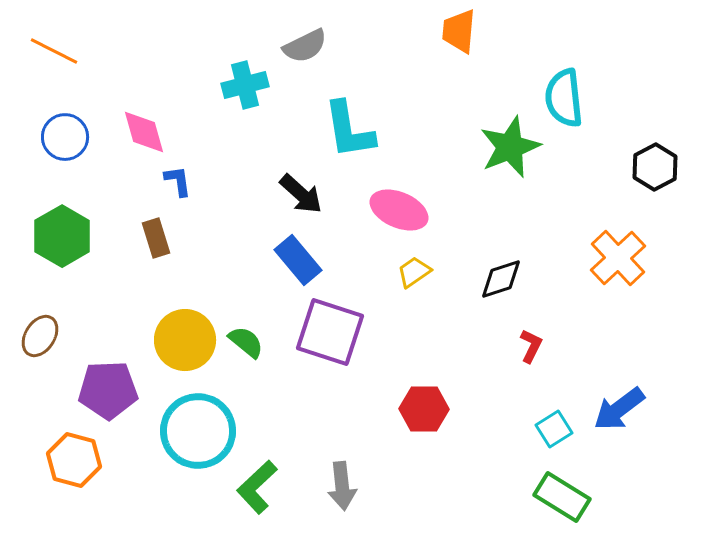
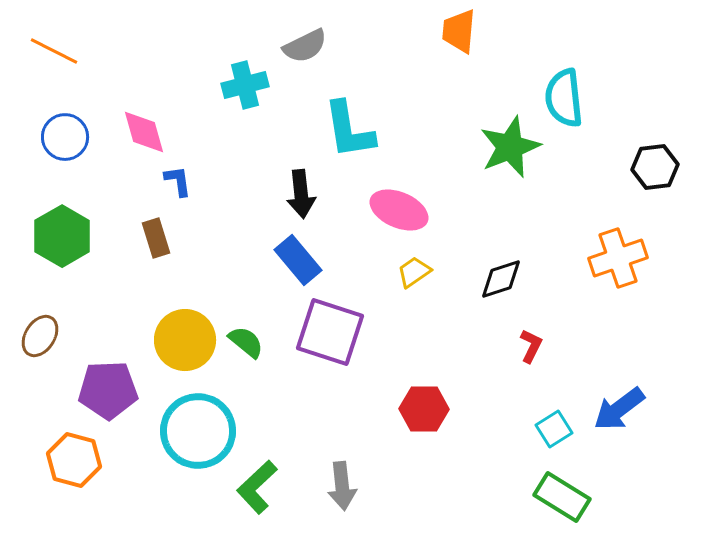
black hexagon: rotated 21 degrees clockwise
black arrow: rotated 42 degrees clockwise
orange cross: rotated 24 degrees clockwise
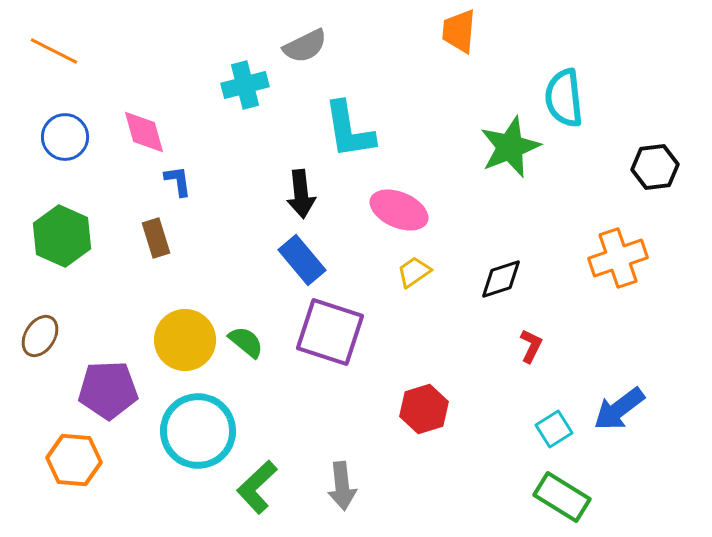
green hexagon: rotated 6 degrees counterclockwise
blue rectangle: moved 4 px right
red hexagon: rotated 18 degrees counterclockwise
orange hexagon: rotated 10 degrees counterclockwise
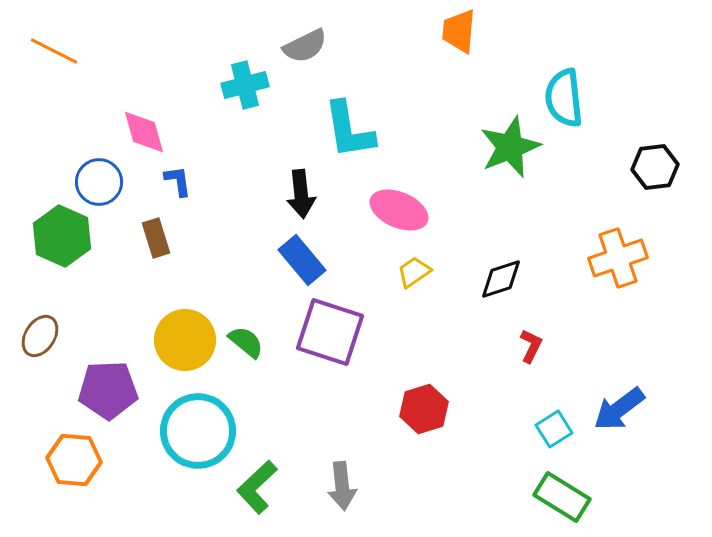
blue circle: moved 34 px right, 45 px down
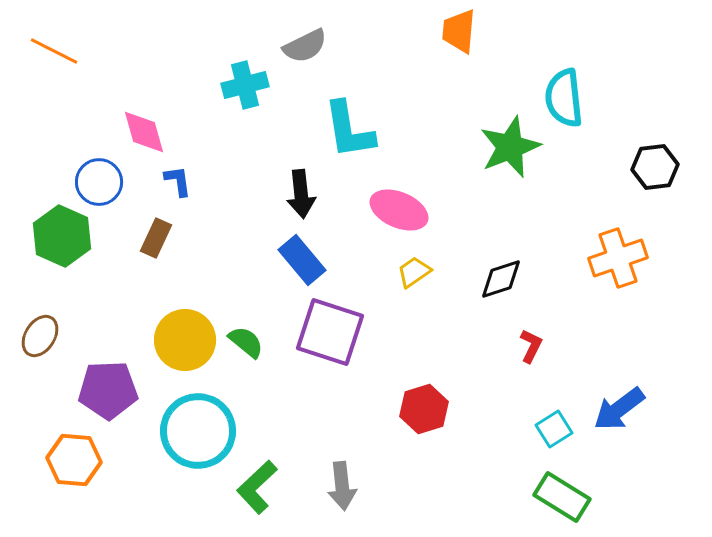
brown rectangle: rotated 42 degrees clockwise
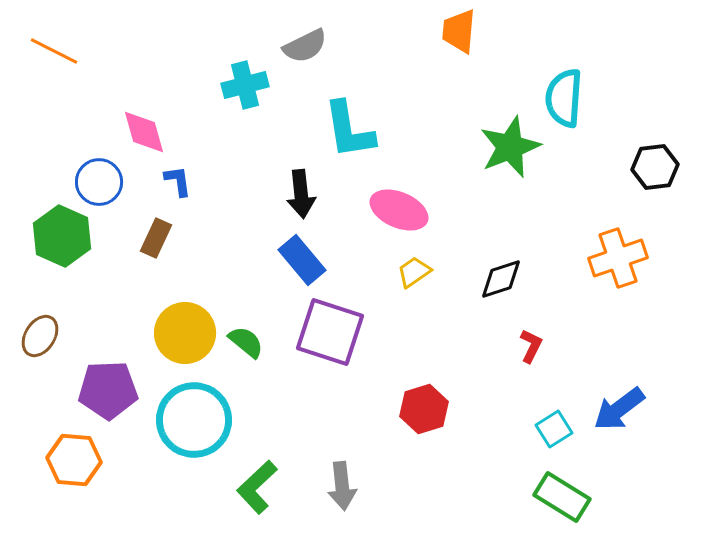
cyan semicircle: rotated 10 degrees clockwise
yellow circle: moved 7 px up
cyan circle: moved 4 px left, 11 px up
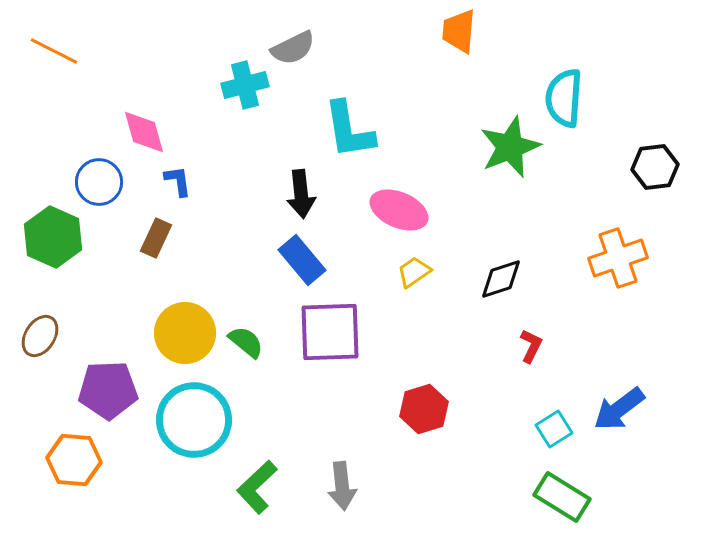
gray semicircle: moved 12 px left, 2 px down
green hexagon: moved 9 px left, 1 px down
purple square: rotated 20 degrees counterclockwise
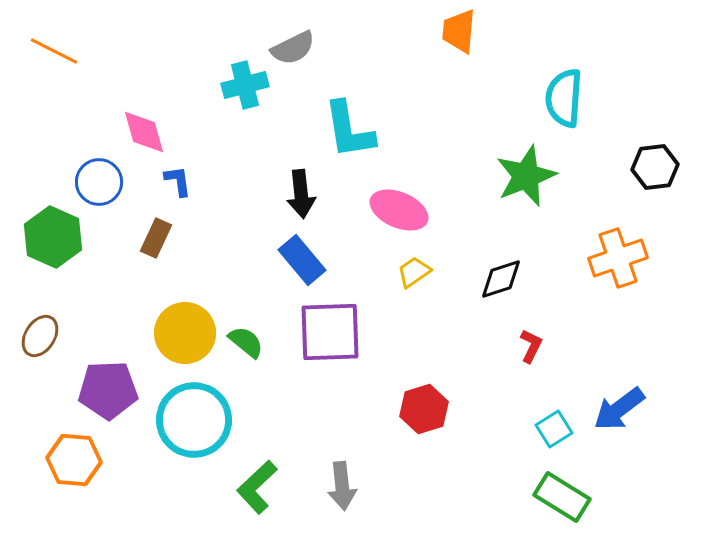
green star: moved 16 px right, 29 px down
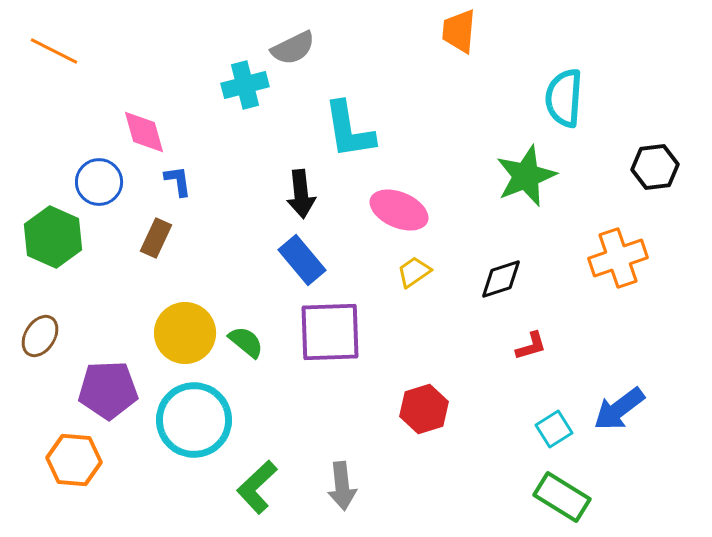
red L-shape: rotated 48 degrees clockwise
